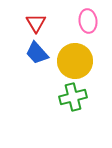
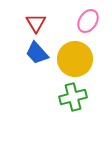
pink ellipse: rotated 40 degrees clockwise
yellow circle: moved 2 px up
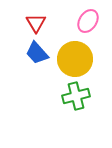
green cross: moved 3 px right, 1 px up
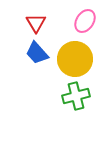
pink ellipse: moved 3 px left
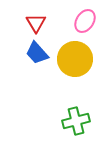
green cross: moved 25 px down
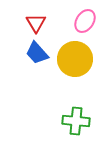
green cross: rotated 20 degrees clockwise
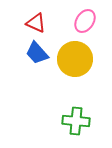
red triangle: rotated 35 degrees counterclockwise
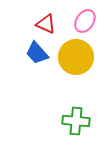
red triangle: moved 10 px right, 1 px down
yellow circle: moved 1 px right, 2 px up
